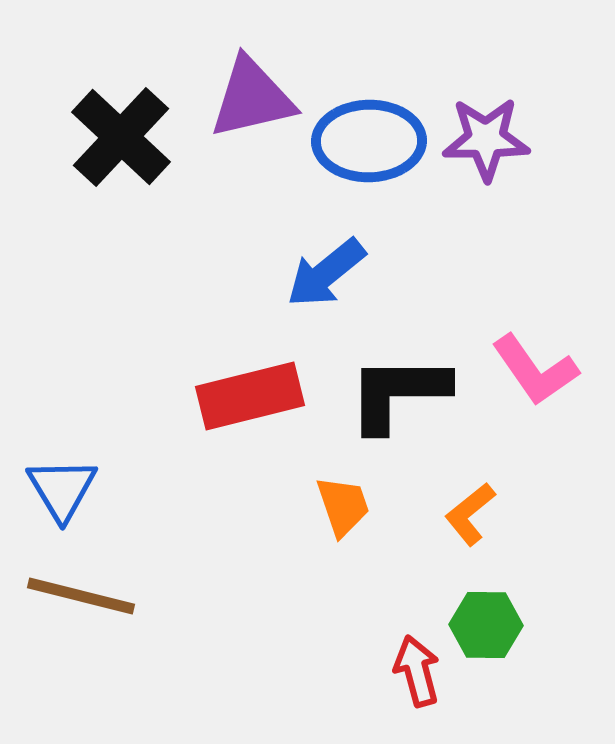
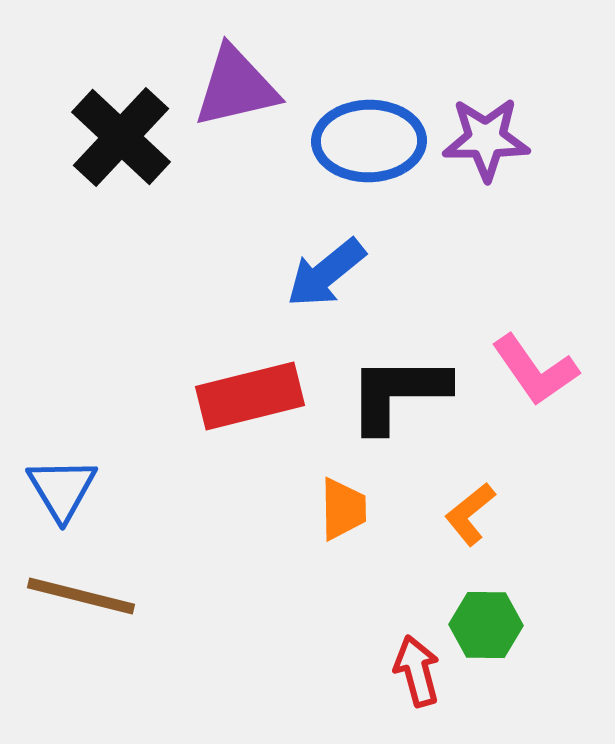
purple triangle: moved 16 px left, 11 px up
orange trapezoid: moved 3 px down; rotated 18 degrees clockwise
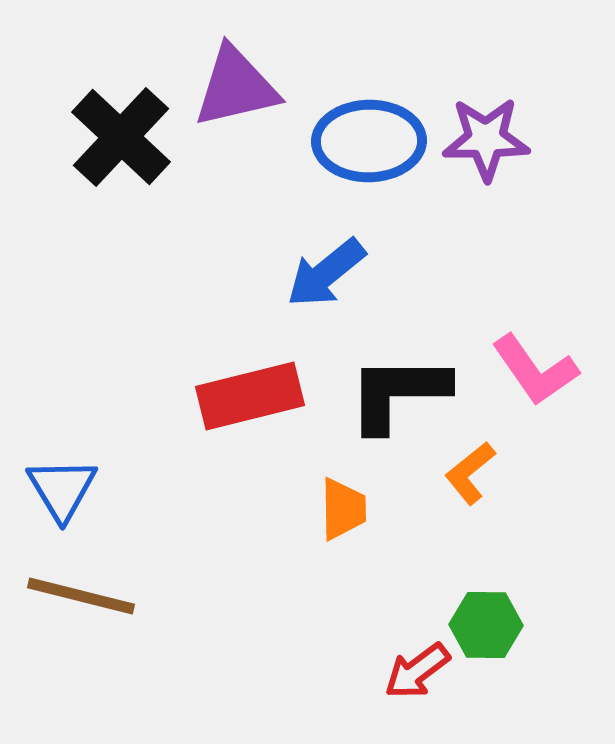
orange L-shape: moved 41 px up
red arrow: rotated 112 degrees counterclockwise
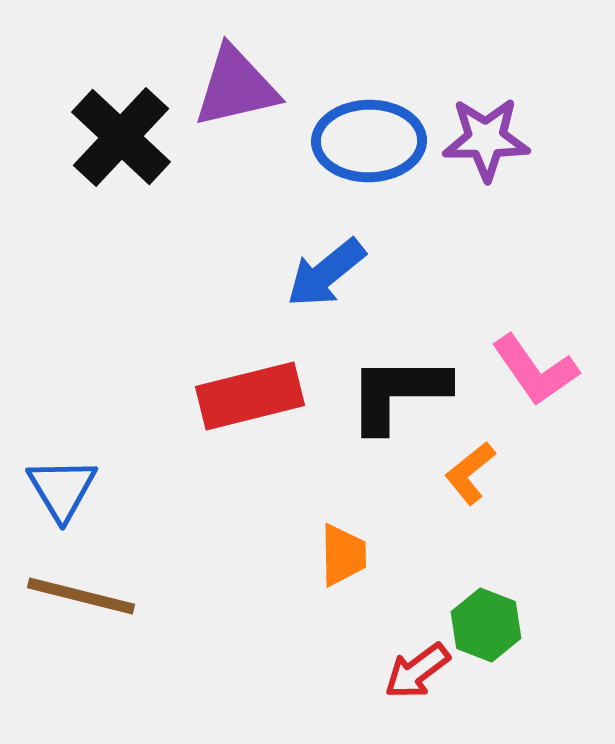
orange trapezoid: moved 46 px down
green hexagon: rotated 20 degrees clockwise
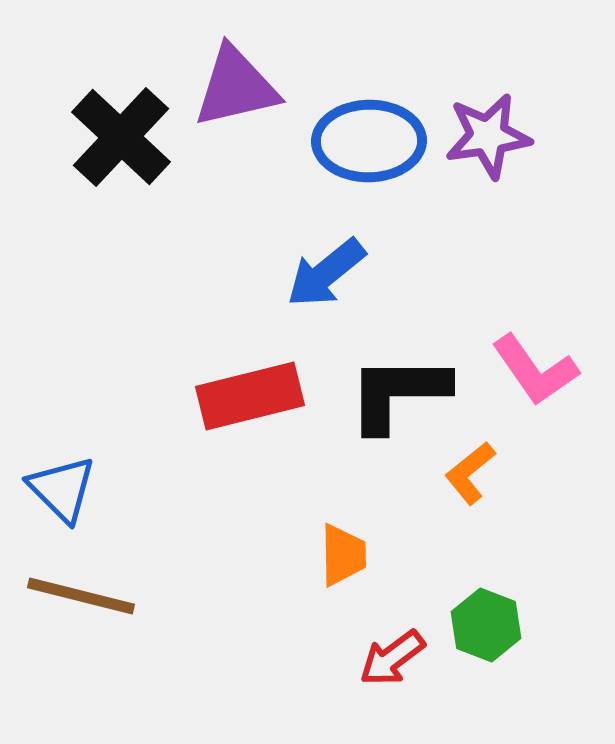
purple star: moved 2 px right, 3 px up; rotated 8 degrees counterclockwise
blue triangle: rotated 14 degrees counterclockwise
red arrow: moved 25 px left, 13 px up
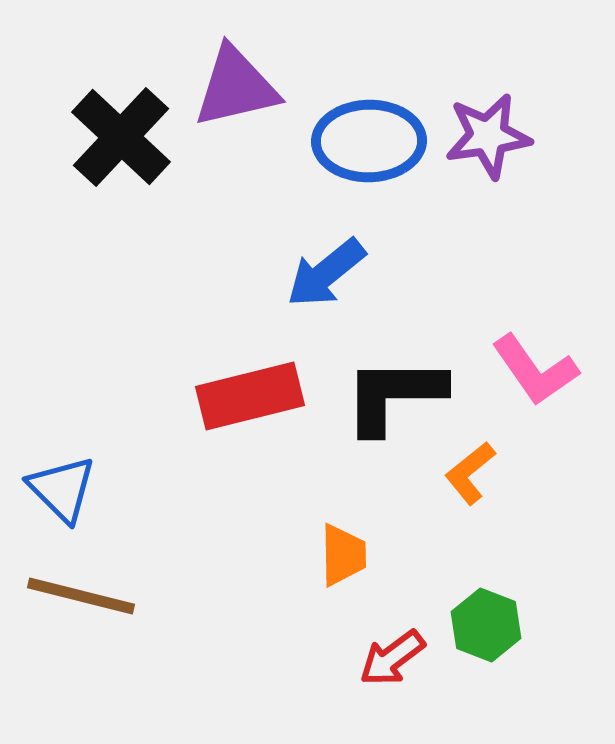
black L-shape: moved 4 px left, 2 px down
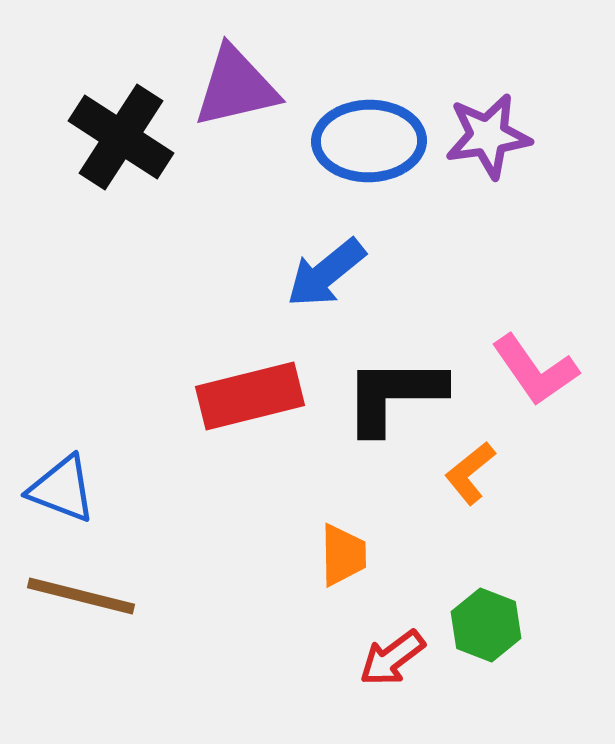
black cross: rotated 10 degrees counterclockwise
blue triangle: rotated 24 degrees counterclockwise
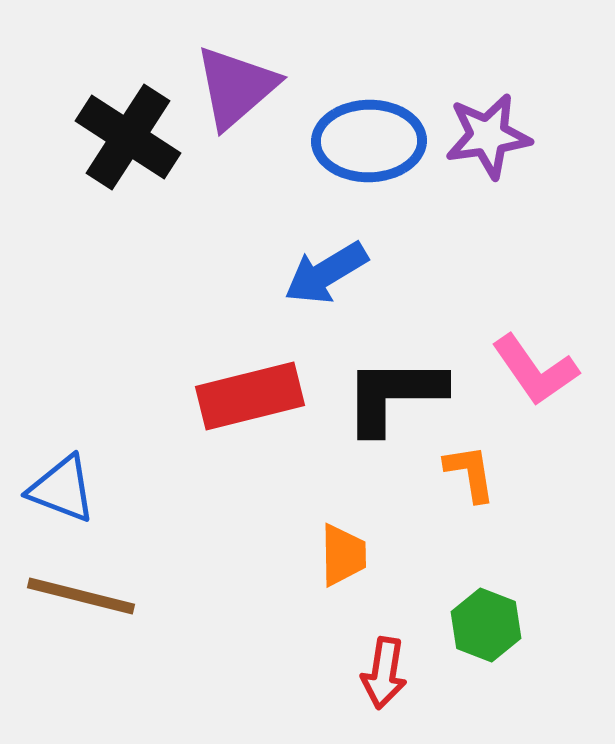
purple triangle: rotated 28 degrees counterclockwise
black cross: moved 7 px right
blue arrow: rotated 8 degrees clockwise
orange L-shape: rotated 120 degrees clockwise
red arrow: moved 8 px left, 15 px down; rotated 44 degrees counterclockwise
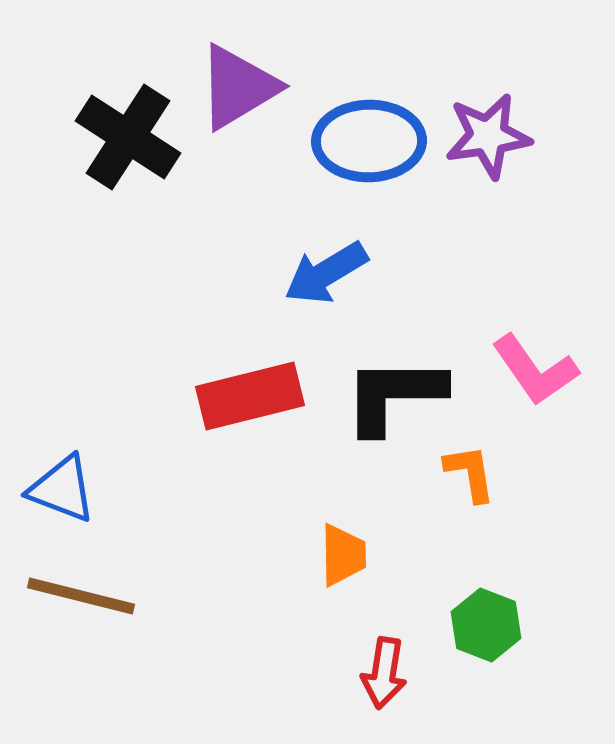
purple triangle: moved 2 px right; rotated 10 degrees clockwise
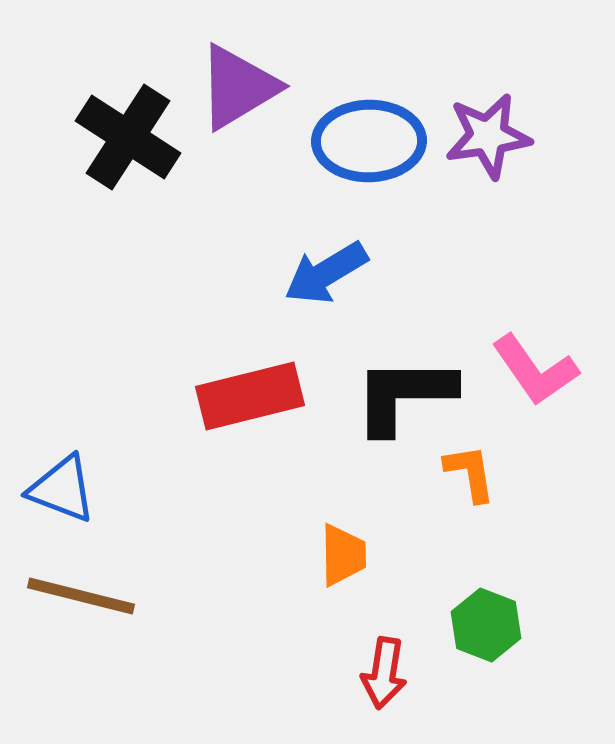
black L-shape: moved 10 px right
